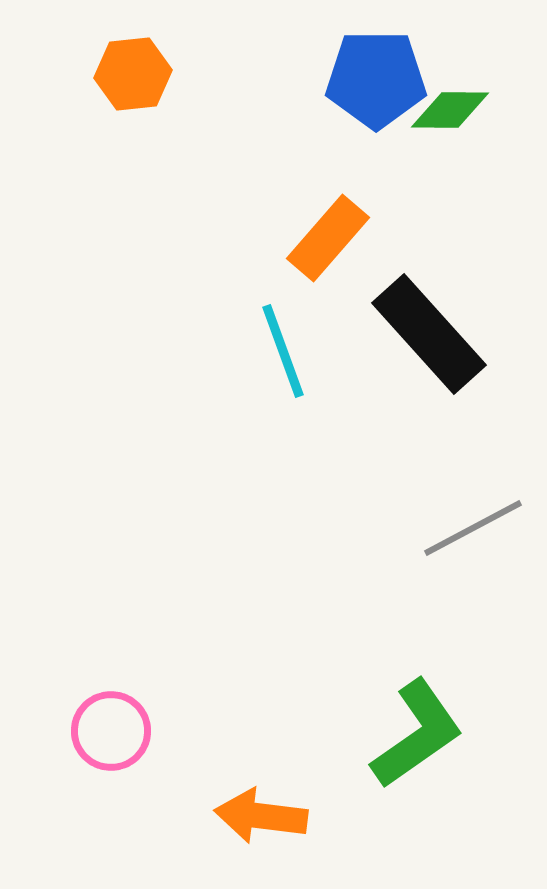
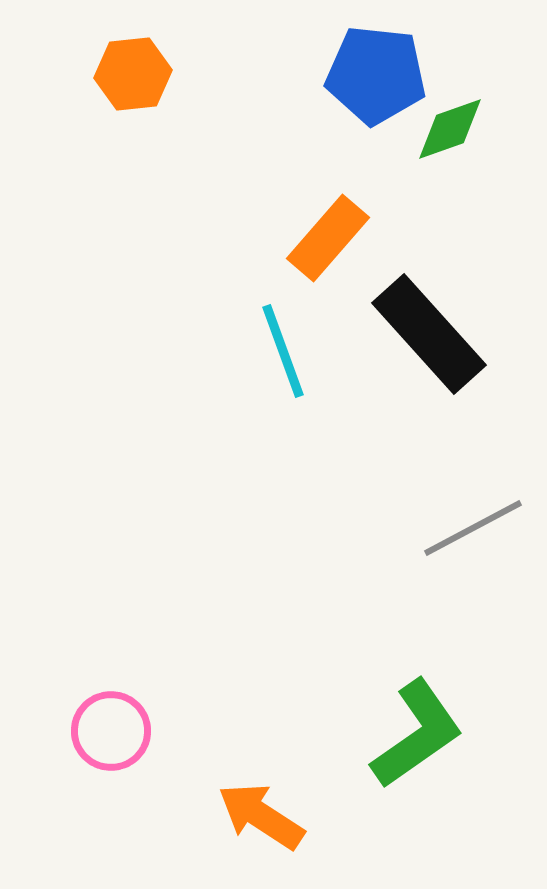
blue pentagon: moved 4 px up; rotated 6 degrees clockwise
green diamond: moved 19 px down; rotated 20 degrees counterclockwise
orange arrow: rotated 26 degrees clockwise
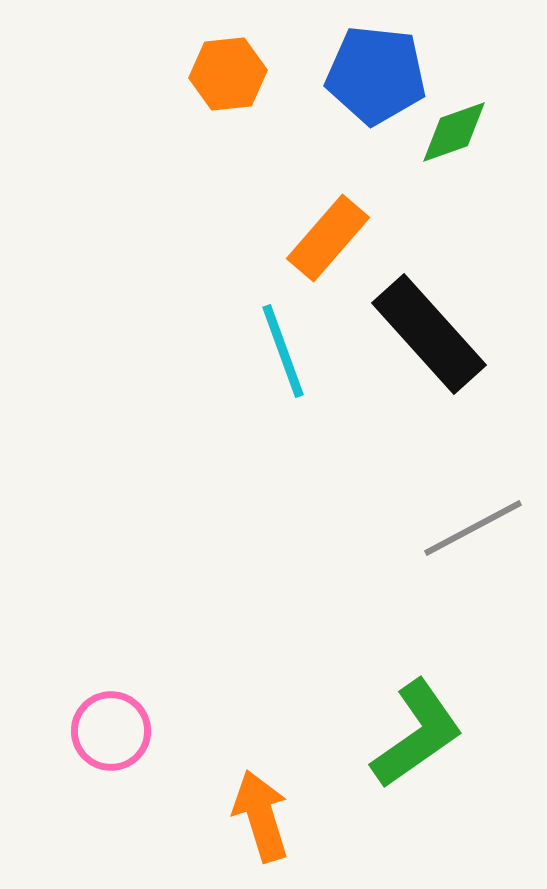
orange hexagon: moved 95 px right
green diamond: moved 4 px right, 3 px down
orange arrow: rotated 40 degrees clockwise
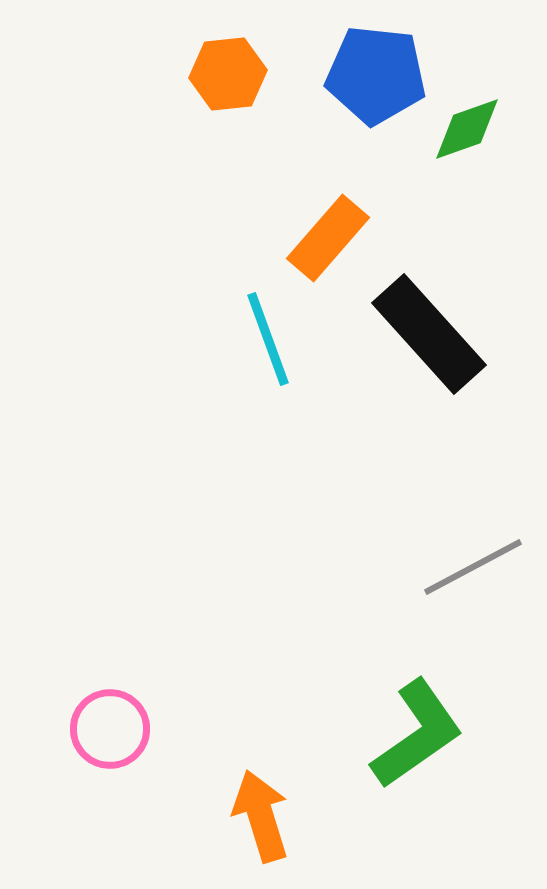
green diamond: moved 13 px right, 3 px up
cyan line: moved 15 px left, 12 px up
gray line: moved 39 px down
pink circle: moved 1 px left, 2 px up
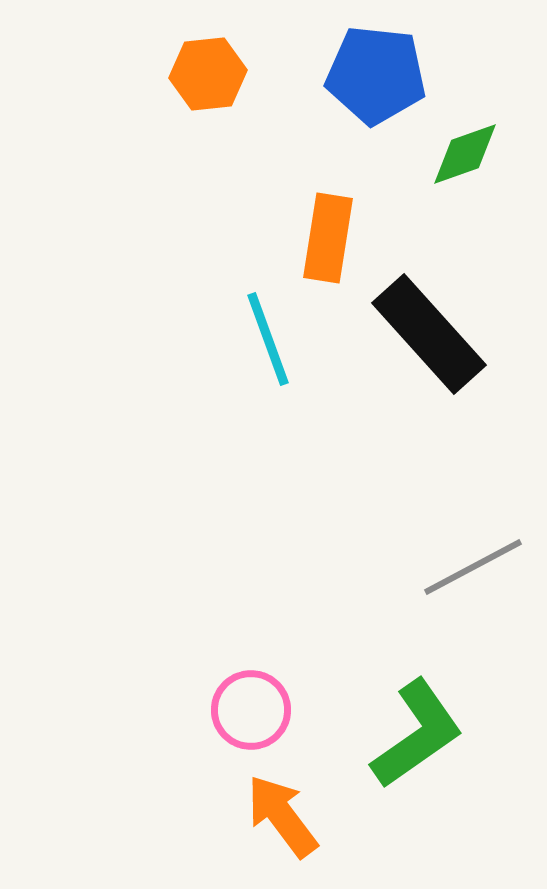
orange hexagon: moved 20 px left
green diamond: moved 2 px left, 25 px down
orange rectangle: rotated 32 degrees counterclockwise
pink circle: moved 141 px right, 19 px up
orange arrow: moved 21 px right; rotated 20 degrees counterclockwise
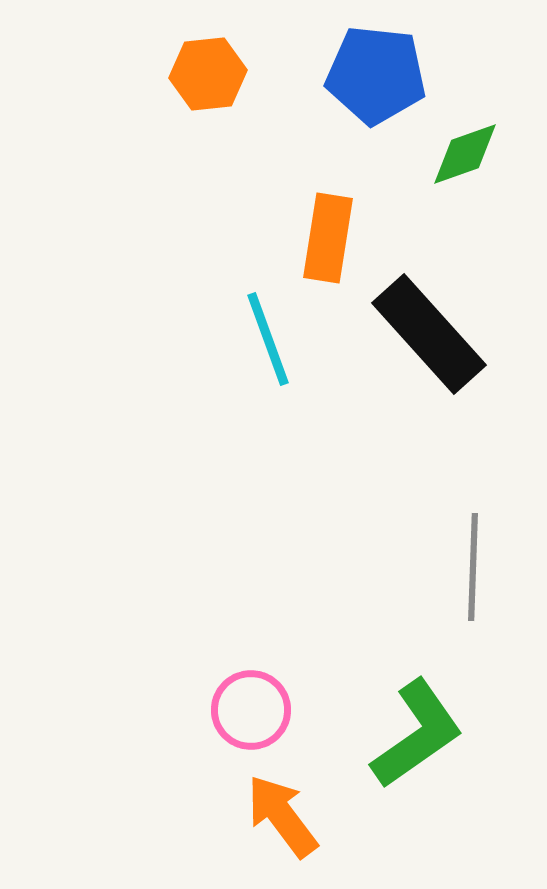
gray line: rotated 60 degrees counterclockwise
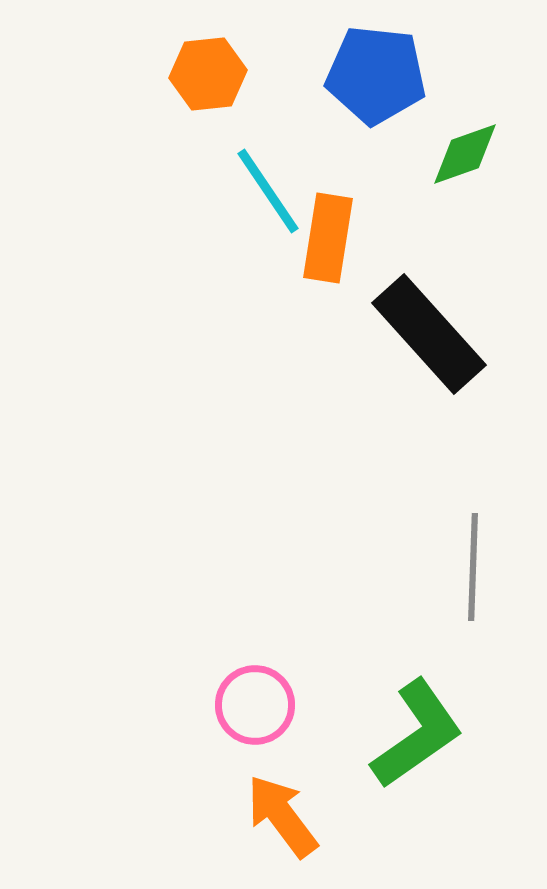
cyan line: moved 148 px up; rotated 14 degrees counterclockwise
pink circle: moved 4 px right, 5 px up
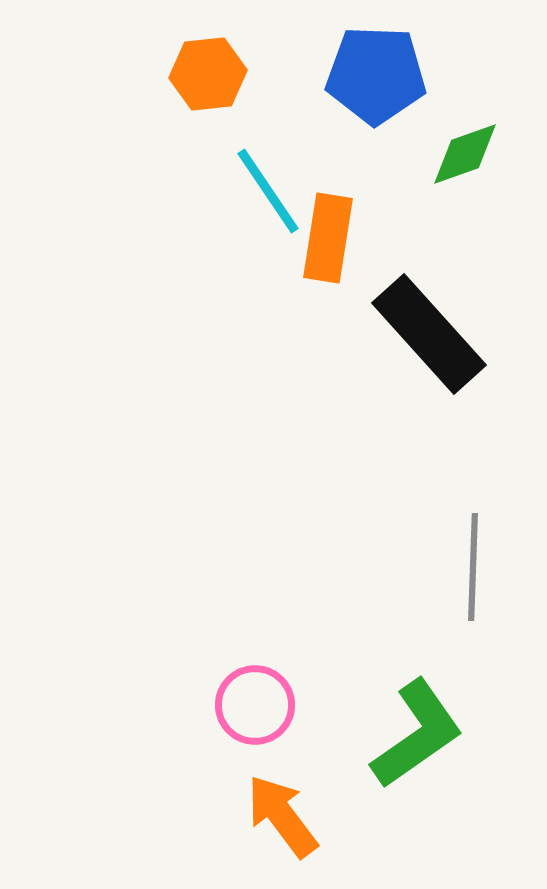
blue pentagon: rotated 4 degrees counterclockwise
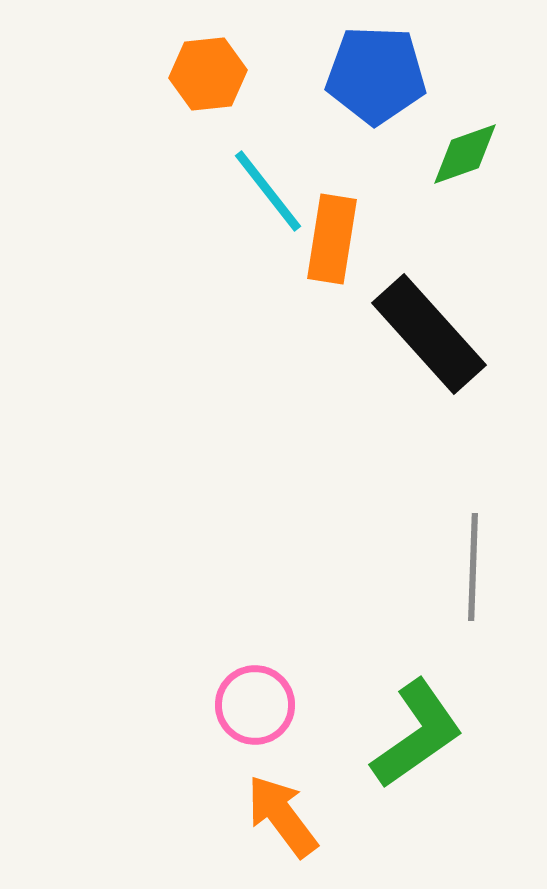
cyan line: rotated 4 degrees counterclockwise
orange rectangle: moved 4 px right, 1 px down
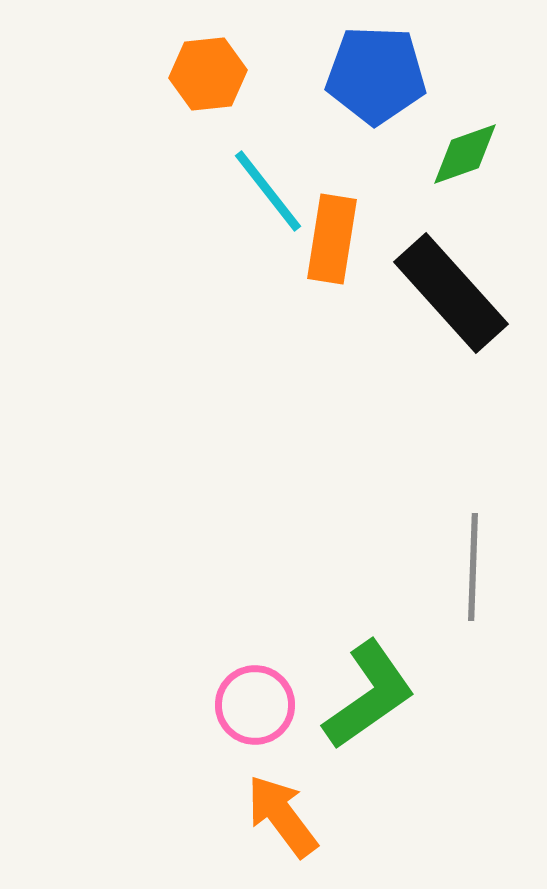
black rectangle: moved 22 px right, 41 px up
green L-shape: moved 48 px left, 39 px up
